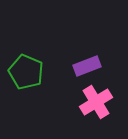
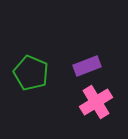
green pentagon: moved 5 px right, 1 px down
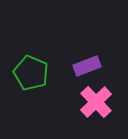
pink cross: rotated 12 degrees counterclockwise
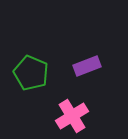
pink cross: moved 24 px left, 14 px down; rotated 12 degrees clockwise
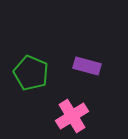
purple rectangle: rotated 36 degrees clockwise
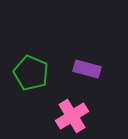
purple rectangle: moved 3 px down
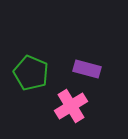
pink cross: moved 1 px left, 10 px up
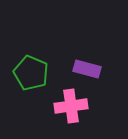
pink cross: rotated 24 degrees clockwise
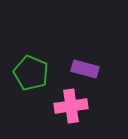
purple rectangle: moved 2 px left
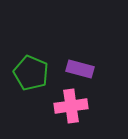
purple rectangle: moved 5 px left
